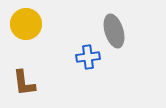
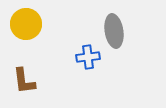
gray ellipse: rotated 8 degrees clockwise
brown L-shape: moved 2 px up
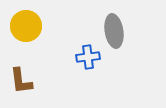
yellow circle: moved 2 px down
brown L-shape: moved 3 px left
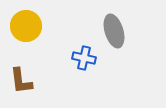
gray ellipse: rotated 8 degrees counterclockwise
blue cross: moved 4 px left, 1 px down; rotated 20 degrees clockwise
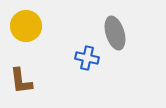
gray ellipse: moved 1 px right, 2 px down
blue cross: moved 3 px right
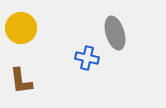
yellow circle: moved 5 px left, 2 px down
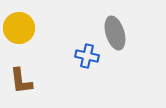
yellow circle: moved 2 px left
blue cross: moved 2 px up
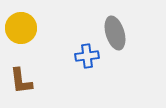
yellow circle: moved 2 px right
blue cross: rotated 20 degrees counterclockwise
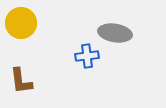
yellow circle: moved 5 px up
gray ellipse: rotated 64 degrees counterclockwise
